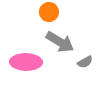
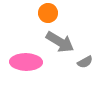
orange circle: moved 1 px left, 1 px down
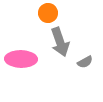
gray arrow: rotated 40 degrees clockwise
pink ellipse: moved 5 px left, 3 px up
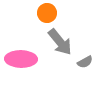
orange circle: moved 1 px left
gray arrow: rotated 20 degrees counterclockwise
